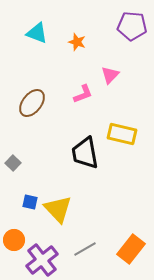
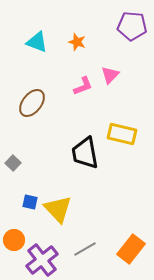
cyan triangle: moved 9 px down
pink L-shape: moved 8 px up
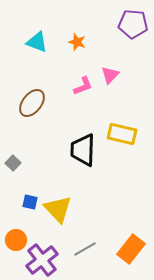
purple pentagon: moved 1 px right, 2 px up
black trapezoid: moved 2 px left, 3 px up; rotated 12 degrees clockwise
orange circle: moved 2 px right
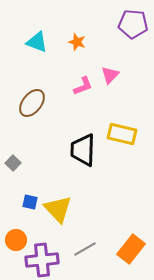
purple cross: rotated 32 degrees clockwise
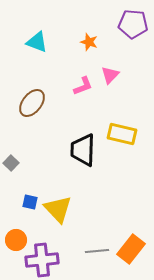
orange star: moved 12 px right
gray square: moved 2 px left
gray line: moved 12 px right, 2 px down; rotated 25 degrees clockwise
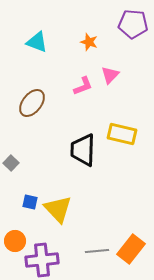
orange circle: moved 1 px left, 1 px down
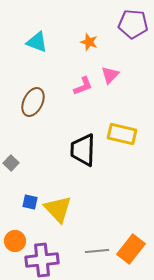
brown ellipse: moved 1 px right, 1 px up; rotated 12 degrees counterclockwise
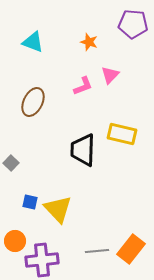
cyan triangle: moved 4 px left
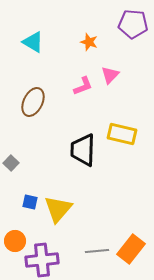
cyan triangle: rotated 10 degrees clockwise
yellow triangle: rotated 24 degrees clockwise
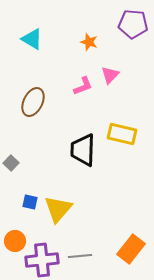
cyan triangle: moved 1 px left, 3 px up
gray line: moved 17 px left, 5 px down
